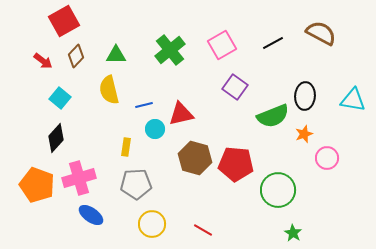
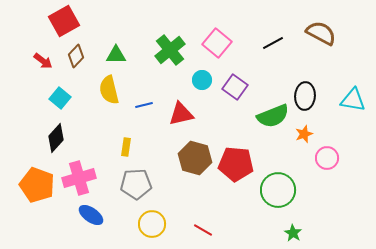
pink square: moved 5 px left, 2 px up; rotated 20 degrees counterclockwise
cyan circle: moved 47 px right, 49 px up
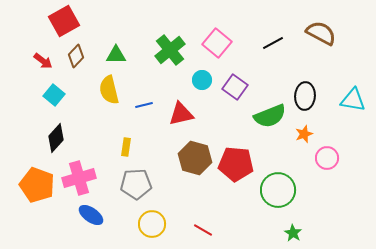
cyan square: moved 6 px left, 3 px up
green semicircle: moved 3 px left
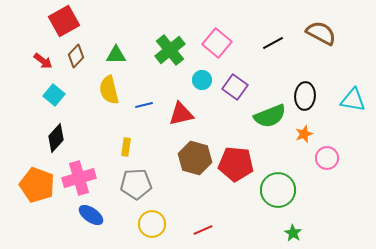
red line: rotated 54 degrees counterclockwise
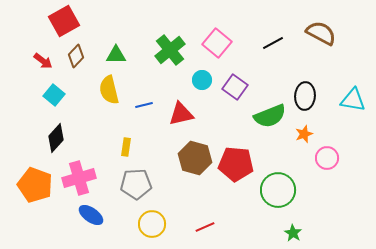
orange pentagon: moved 2 px left
red line: moved 2 px right, 3 px up
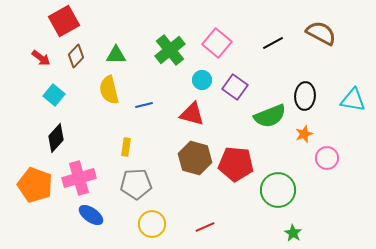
red arrow: moved 2 px left, 3 px up
red triangle: moved 11 px right; rotated 28 degrees clockwise
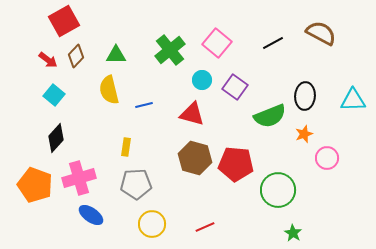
red arrow: moved 7 px right, 2 px down
cyan triangle: rotated 12 degrees counterclockwise
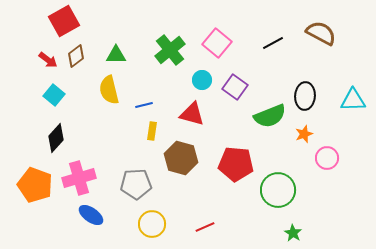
brown diamond: rotated 10 degrees clockwise
yellow rectangle: moved 26 px right, 16 px up
brown hexagon: moved 14 px left
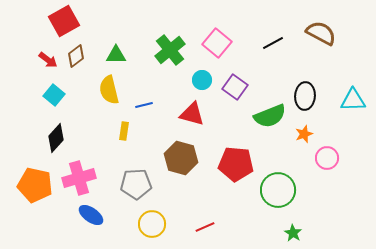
yellow rectangle: moved 28 px left
orange pentagon: rotated 8 degrees counterclockwise
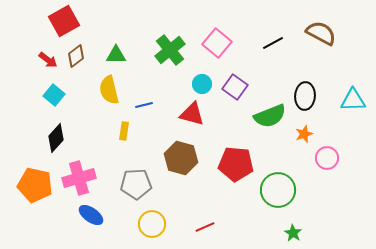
cyan circle: moved 4 px down
